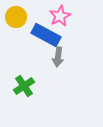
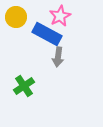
blue rectangle: moved 1 px right, 1 px up
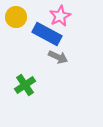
gray arrow: rotated 72 degrees counterclockwise
green cross: moved 1 px right, 1 px up
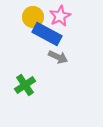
yellow circle: moved 17 px right
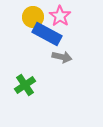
pink star: rotated 10 degrees counterclockwise
gray arrow: moved 4 px right; rotated 12 degrees counterclockwise
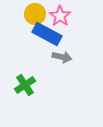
yellow circle: moved 2 px right, 3 px up
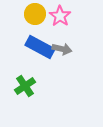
blue rectangle: moved 7 px left, 13 px down
gray arrow: moved 8 px up
green cross: moved 1 px down
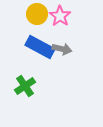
yellow circle: moved 2 px right
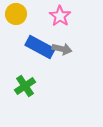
yellow circle: moved 21 px left
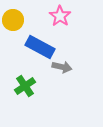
yellow circle: moved 3 px left, 6 px down
gray arrow: moved 18 px down
